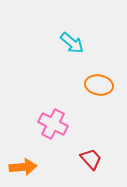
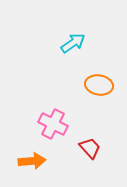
cyan arrow: moved 1 px right; rotated 75 degrees counterclockwise
red trapezoid: moved 1 px left, 11 px up
orange arrow: moved 9 px right, 6 px up
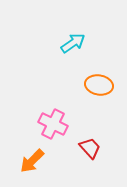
orange arrow: rotated 140 degrees clockwise
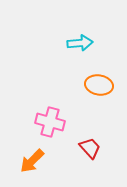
cyan arrow: moved 7 px right; rotated 30 degrees clockwise
pink cross: moved 3 px left, 2 px up; rotated 12 degrees counterclockwise
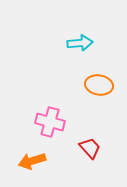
orange arrow: rotated 28 degrees clockwise
